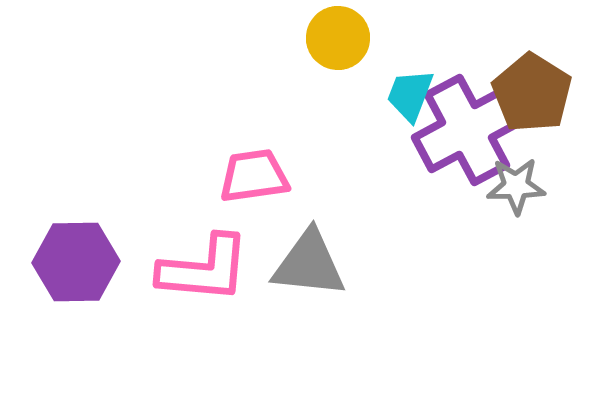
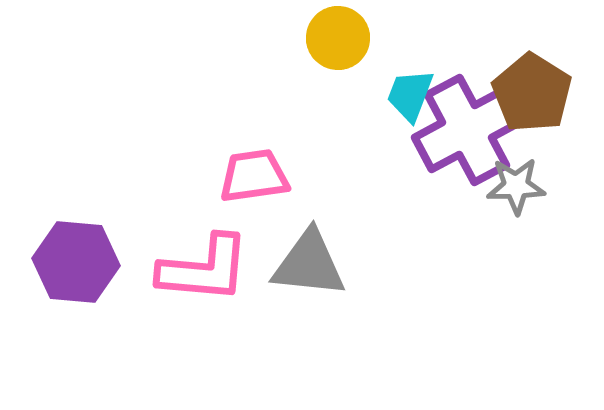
purple hexagon: rotated 6 degrees clockwise
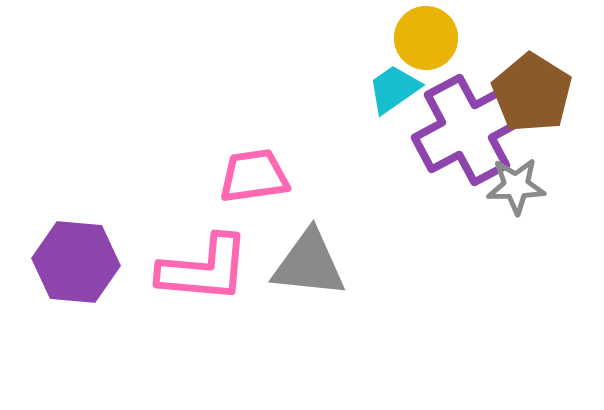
yellow circle: moved 88 px right
cyan trapezoid: moved 16 px left, 6 px up; rotated 34 degrees clockwise
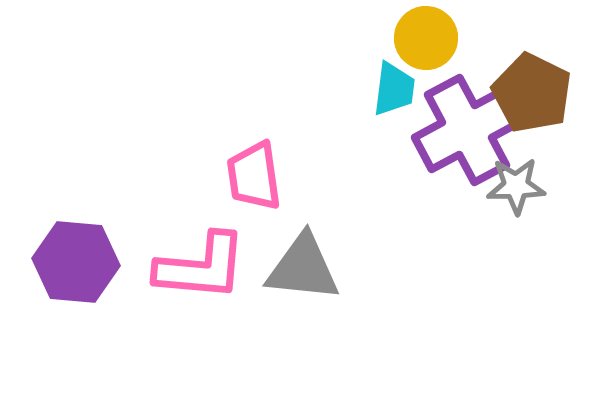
cyan trapezoid: rotated 132 degrees clockwise
brown pentagon: rotated 6 degrees counterclockwise
pink trapezoid: rotated 90 degrees counterclockwise
gray triangle: moved 6 px left, 4 px down
pink L-shape: moved 3 px left, 2 px up
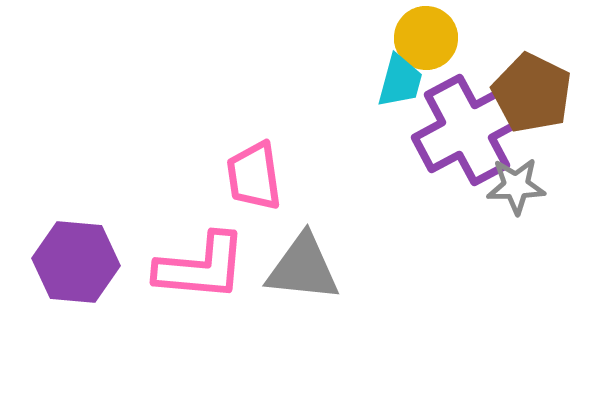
cyan trapezoid: moved 6 px right, 8 px up; rotated 8 degrees clockwise
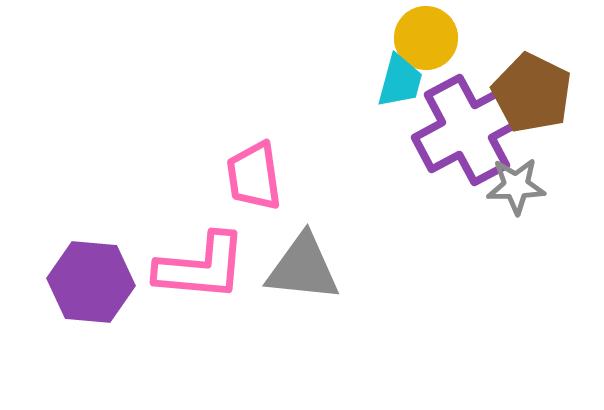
purple hexagon: moved 15 px right, 20 px down
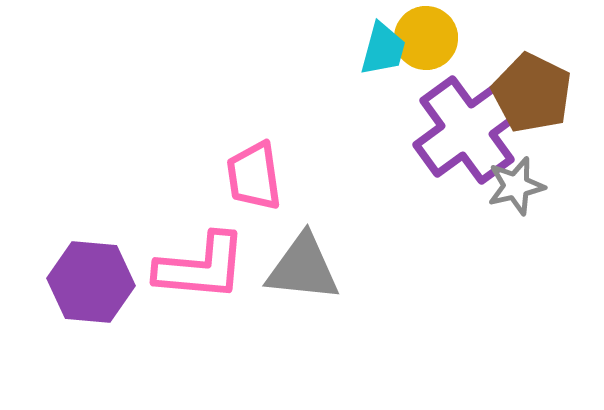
cyan trapezoid: moved 17 px left, 32 px up
purple cross: rotated 8 degrees counterclockwise
gray star: rotated 12 degrees counterclockwise
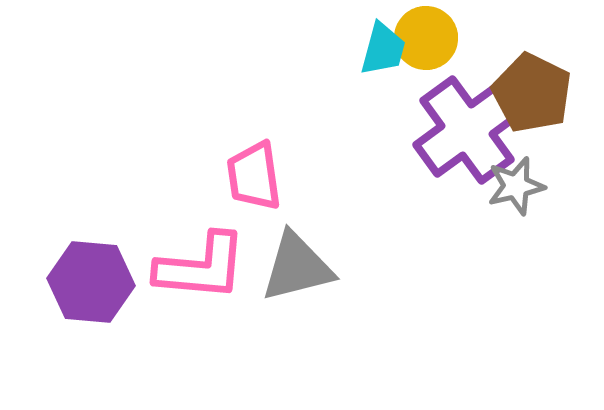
gray triangle: moved 6 px left, 1 px up; rotated 20 degrees counterclockwise
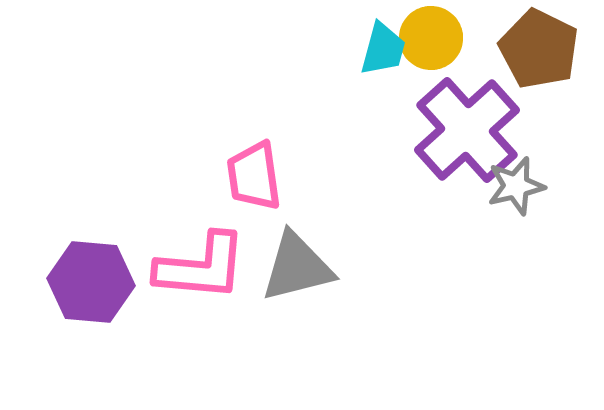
yellow circle: moved 5 px right
brown pentagon: moved 7 px right, 44 px up
purple cross: rotated 6 degrees counterclockwise
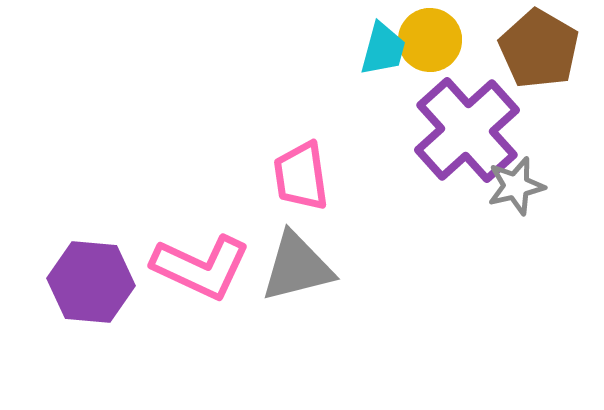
yellow circle: moved 1 px left, 2 px down
brown pentagon: rotated 4 degrees clockwise
pink trapezoid: moved 47 px right
pink L-shape: rotated 20 degrees clockwise
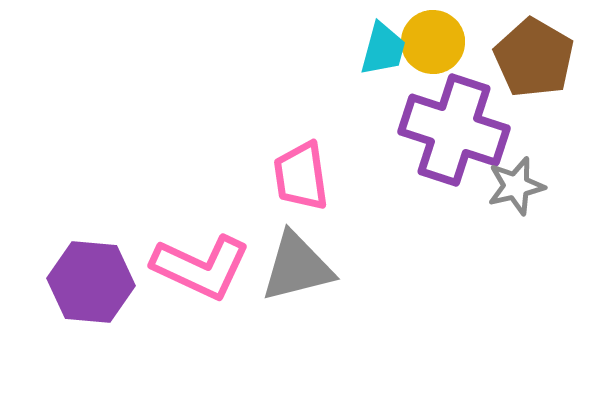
yellow circle: moved 3 px right, 2 px down
brown pentagon: moved 5 px left, 9 px down
purple cross: moved 13 px left; rotated 30 degrees counterclockwise
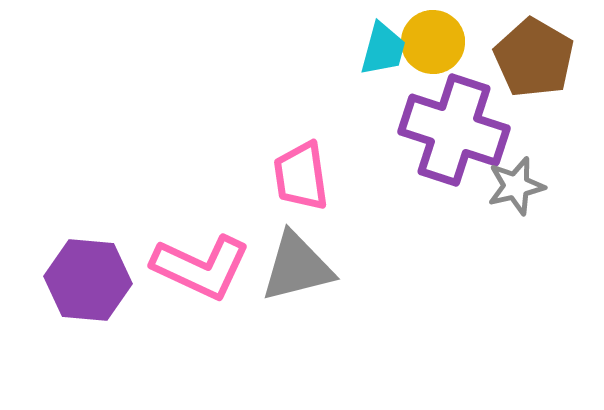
purple hexagon: moved 3 px left, 2 px up
